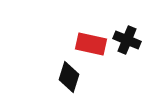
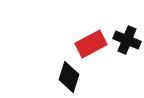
red rectangle: rotated 40 degrees counterclockwise
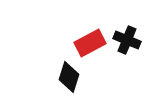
red rectangle: moved 1 px left, 1 px up
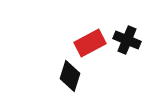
black diamond: moved 1 px right, 1 px up
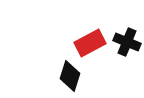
black cross: moved 2 px down
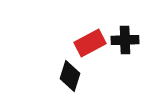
black cross: moved 2 px left, 2 px up; rotated 24 degrees counterclockwise
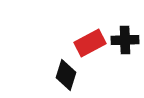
black diamond: moved 4 px left, 1 px up
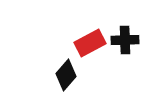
black diamond: rotated 24 degrees clockwise
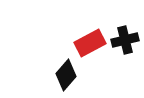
black cross: rotated 12 degrees counterclockwise
